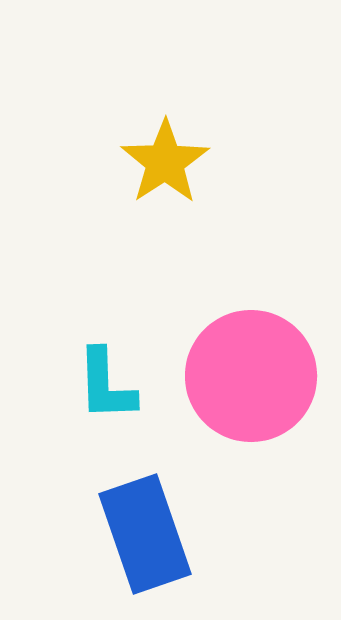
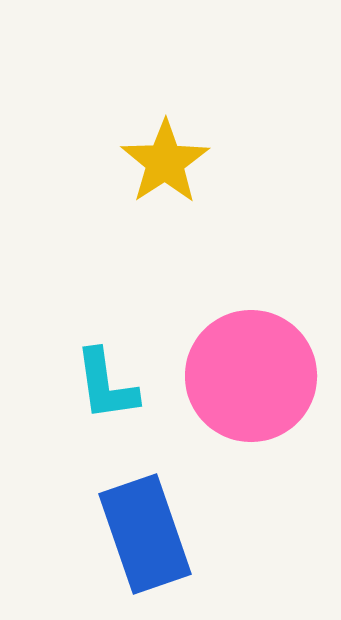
cyan L-shape: rotated 6 degrees counterclockwise
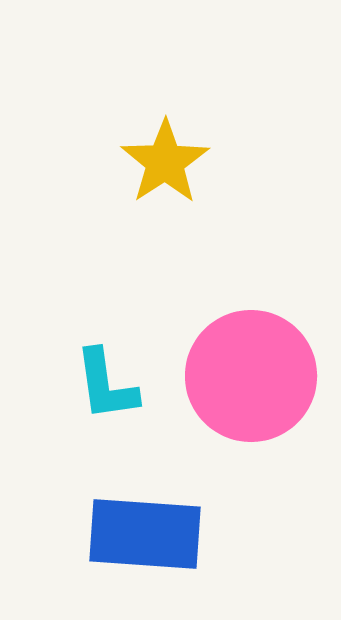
blue rectangle: rotated 67 degrees counterclockwise
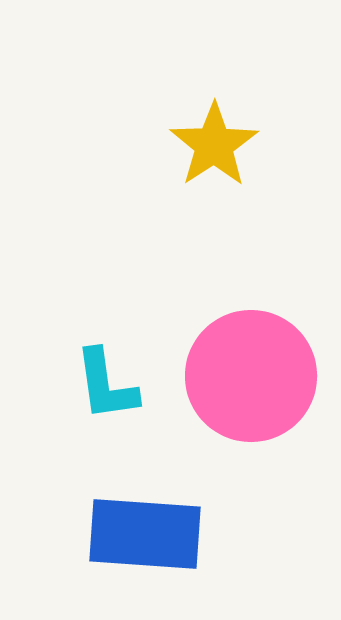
yellow star: moved 49 px right, 17 px up
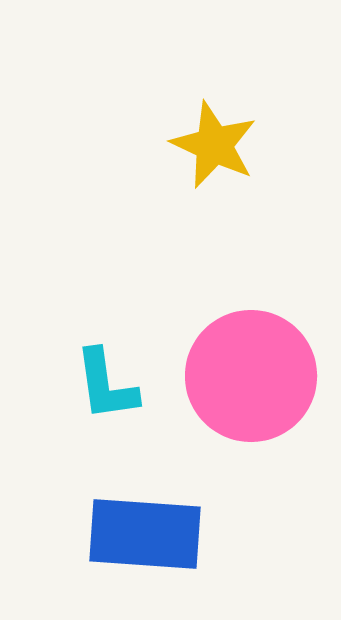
yellow star: rotated 14 degrees counterclockwise
